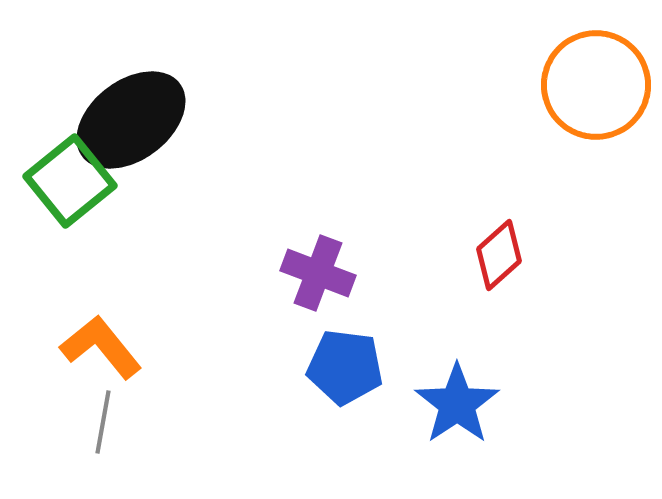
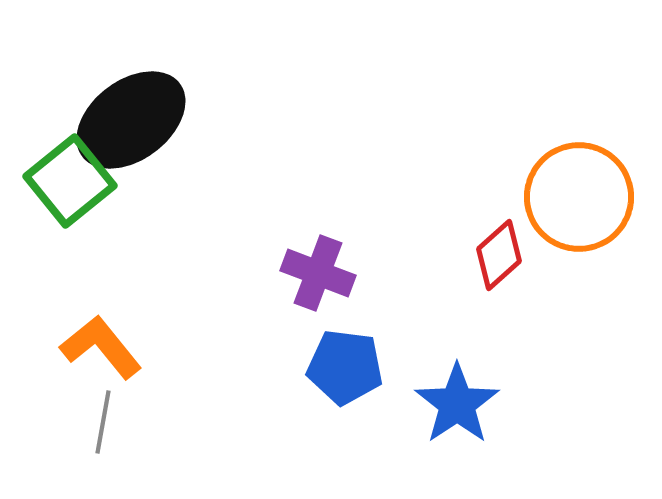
orange circle: moved 17 px left, 112 px down
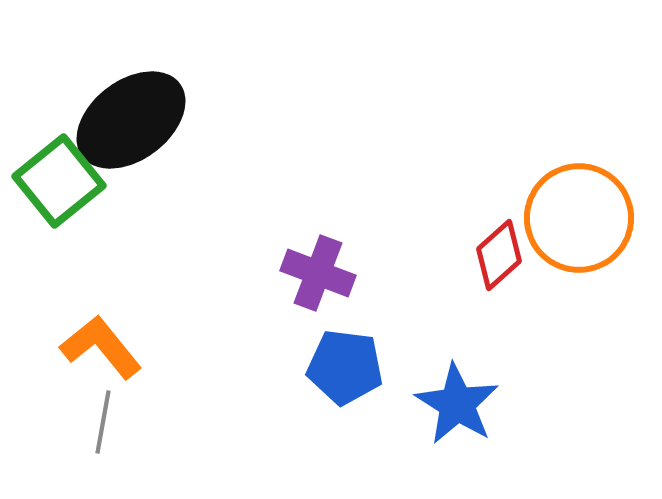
green square: moved 11 px left
orange circle: moved 21 px down
blue star: rotated 6 degrees counterclockwise
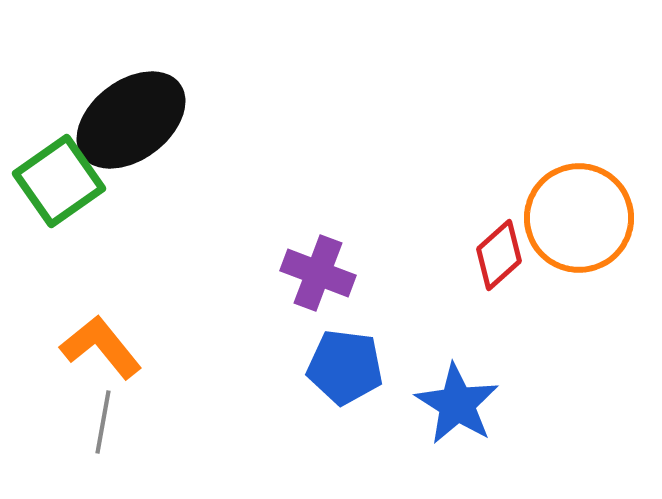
green square: rotated 4 degrees clockwise
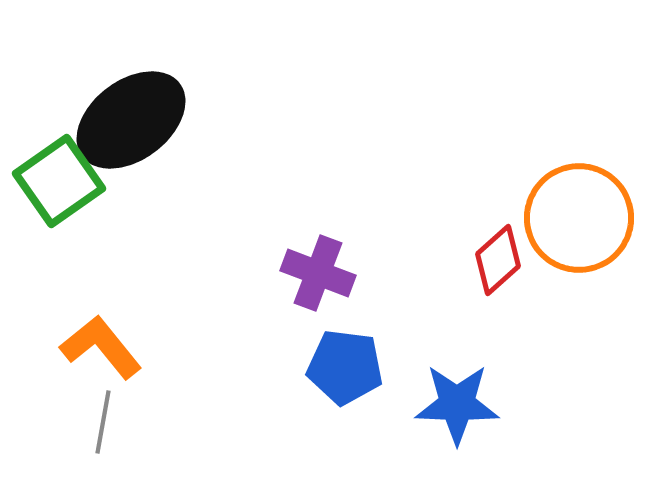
red diamond: moved 1 px left, 5 px down
blue star: rotated 30 degrees counterclockwise
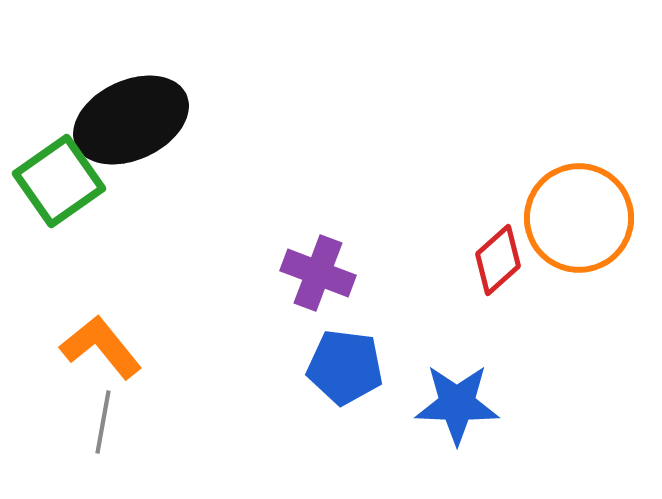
black ellipse: rotated 12 degrees clockwise
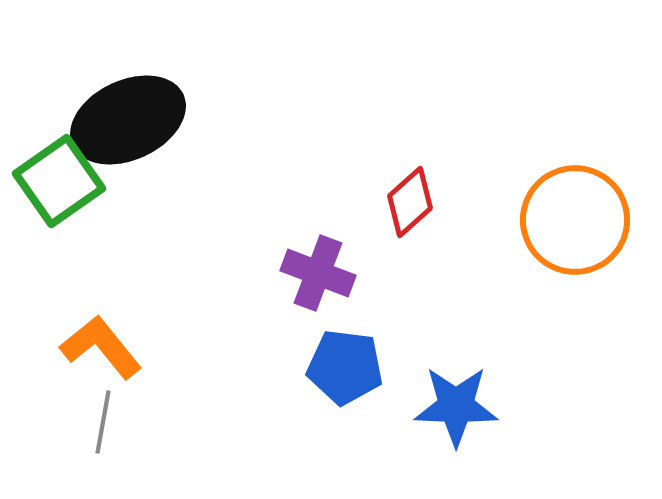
black ellipse: moved 3 px left
orange circle: moved 4 px left, 2 px down
red diamond: moved 88 px left, 58 px up
blue star: moved 1 px left, 2 px down
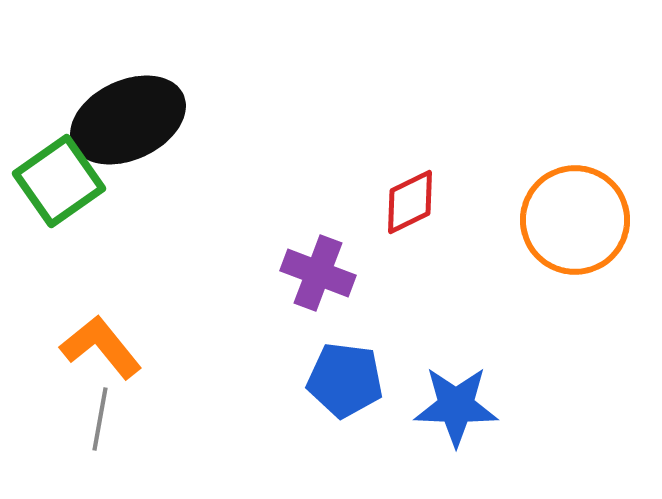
red diamond: rotated 16 degrees clockwise
blue pentagon: moved 13 px down
gray line: moved 3 px left, 3 px up
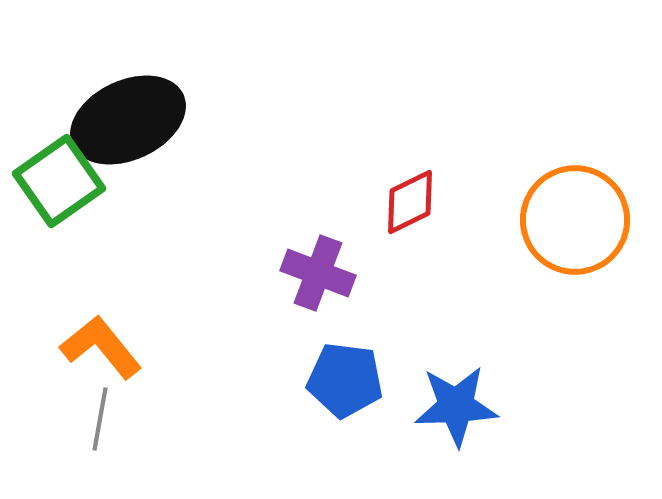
blue star: rotated 4 degrees counterclockwise
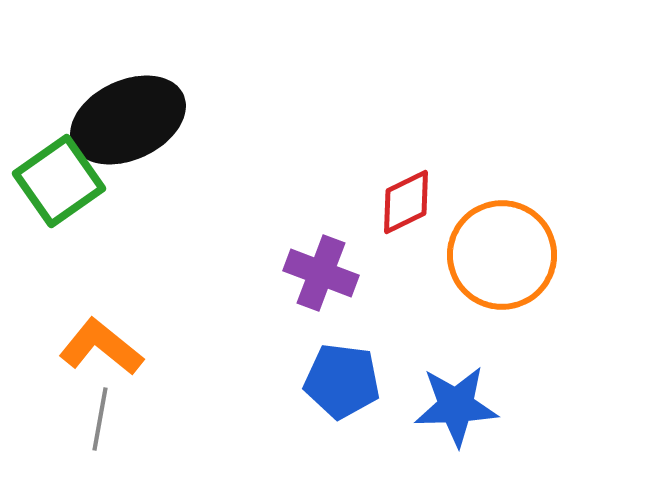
red diamond: moved 4 px left
orange circle: moved 73 px left, 35 px down
purple cross: moved 3 px right
orange L-shape: rotated 12 degrees counterclockwise
blue pentagon: moved 3 px left, 1 px down
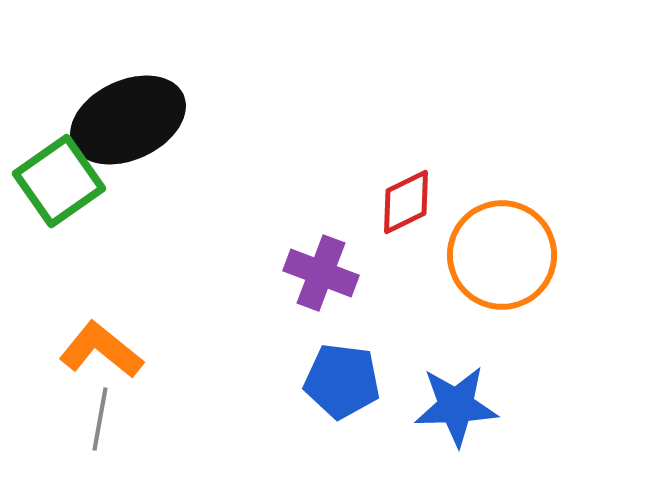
orange L-shape: moved 3 px down
